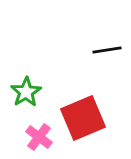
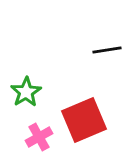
red square: moved 1 px right, 2 px down
pink cross: rotated 24 degrees clockwise
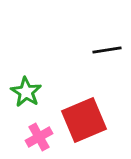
green star: rotated 8 degrees counterclockwise
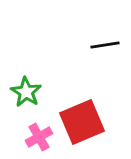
black line: moved 2 px left, 5 px up
red square: moved 2 px left, 2 px down
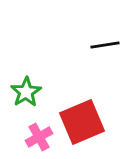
green star: rotated 8 degrees clockwise
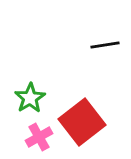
green star: moved 4 px right, 6 px down
red square: rotated 15 degrees counterclockwise
